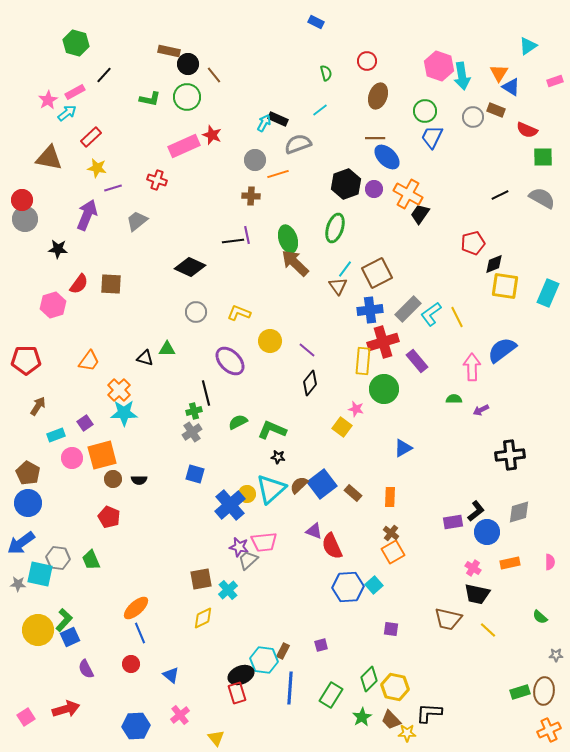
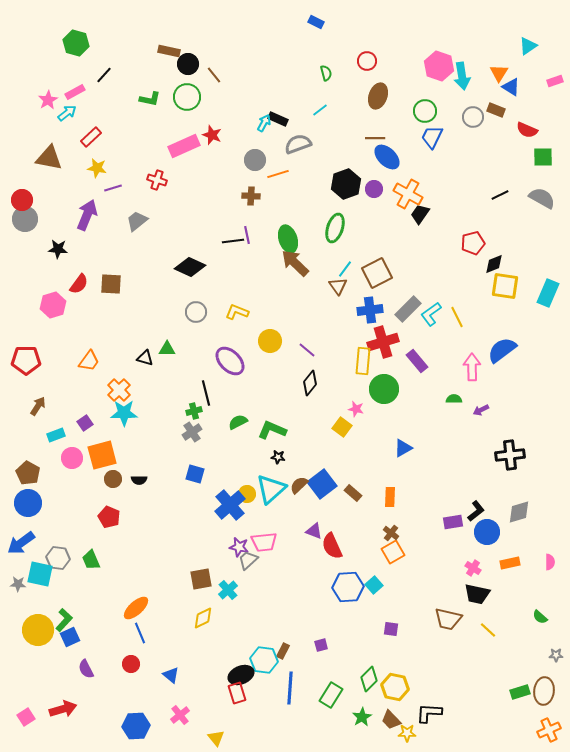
yellow L-shape at (239, 313): moved 2 px left, 1 px up
red arrow at (66, 709): moved 3 px left
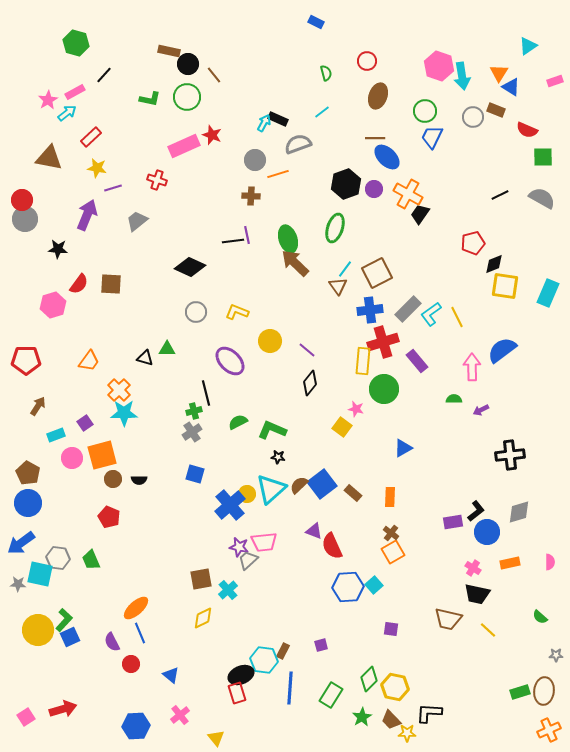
cyan line at (320, 110): moved 2 px right, 2 px down
purple semicircle at (86, 669): moved 26 px right, 27 px up
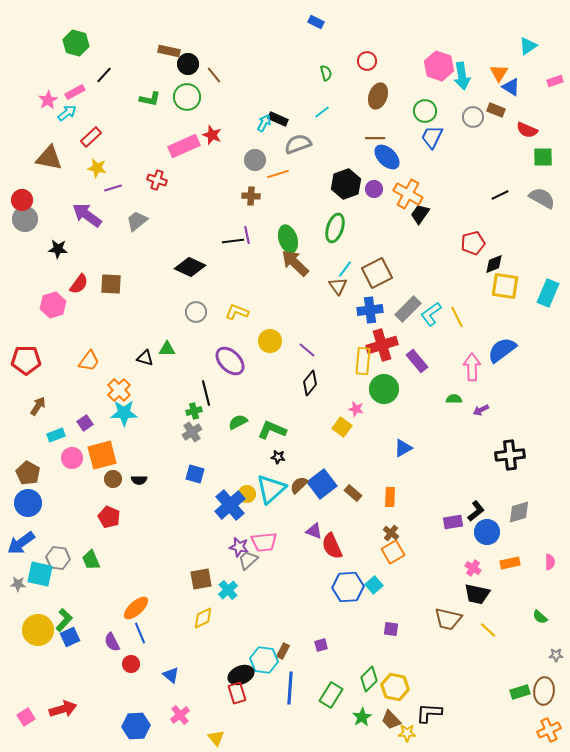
purple arrow at (87, 215): rotated 76 degrees counterclockwise
red cross at (383, 342): moved 1 px left, 3 px down
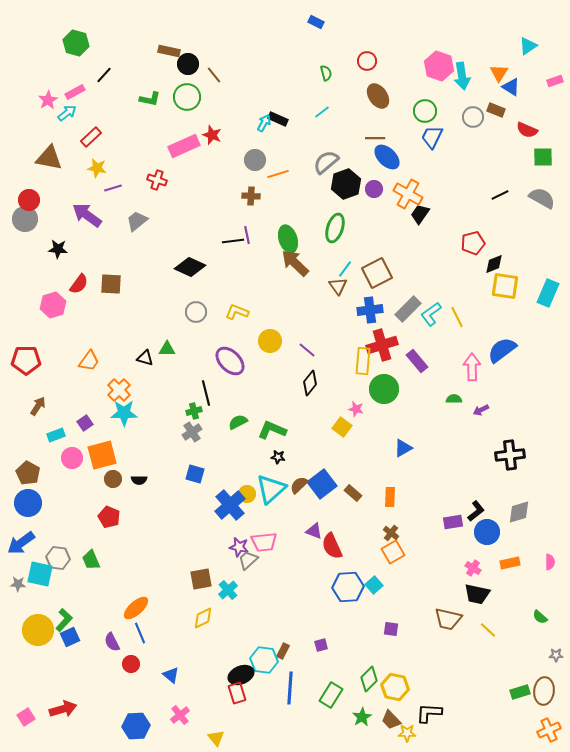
brown ellipse at (378, 96): rotated 55 degrees counterclockwise
gray semicircle at (298, 144): moved 28 px right, 18 px down; rotated 20 degrees counterclockwise
red circle at (22, 200): moved 7 px right
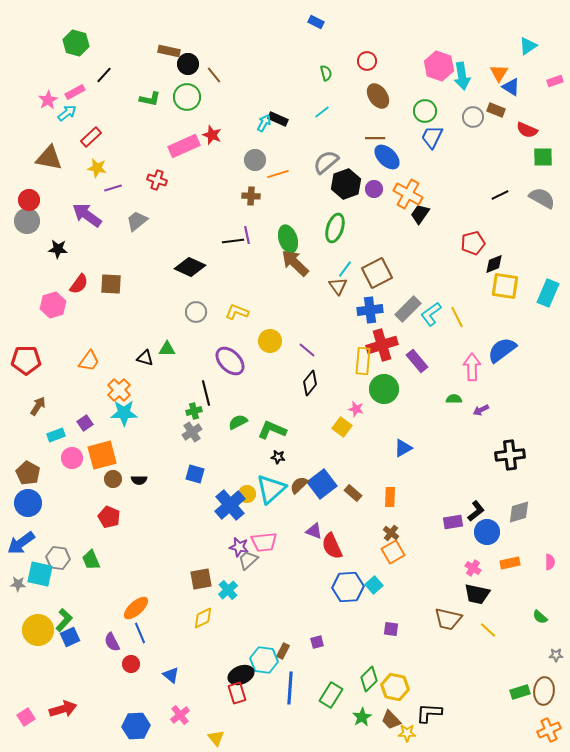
gray circle at (25, 219): moved 2 px right, 2 px down
purple square at (321, 645): moved 4 px left, 3 px up
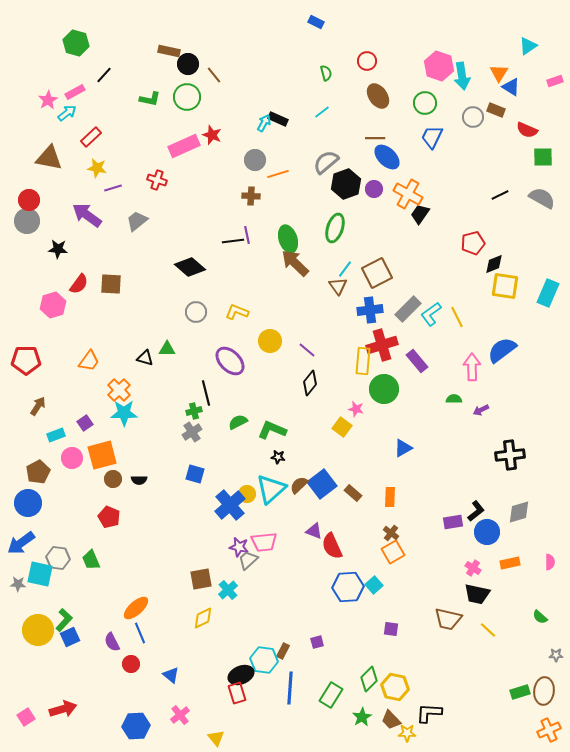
green circle at (425, 111): moved 8 px up
black diamond at (190, 267): rotated 16 degrees clockwise
brown pentagon at (28, 473): moved 10 px right, 1 px up; rotated 15 degrees clockwise
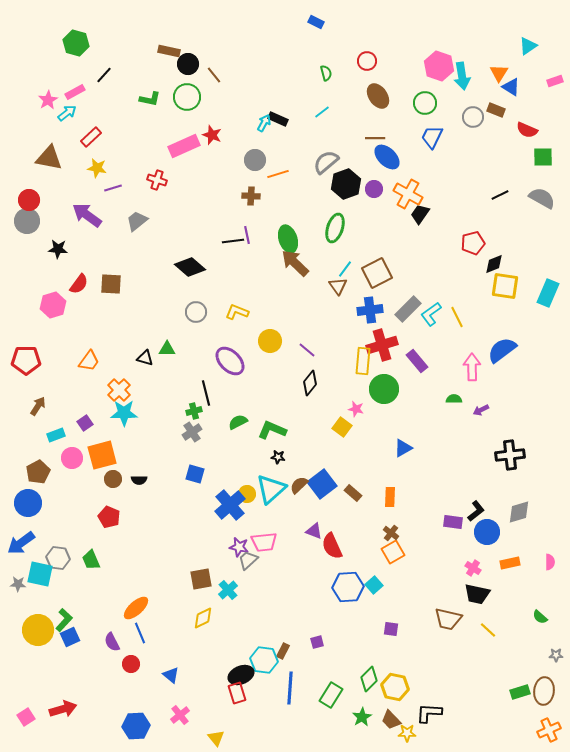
purple rectangle at (453, 522): rotated 18 degrees clockwise
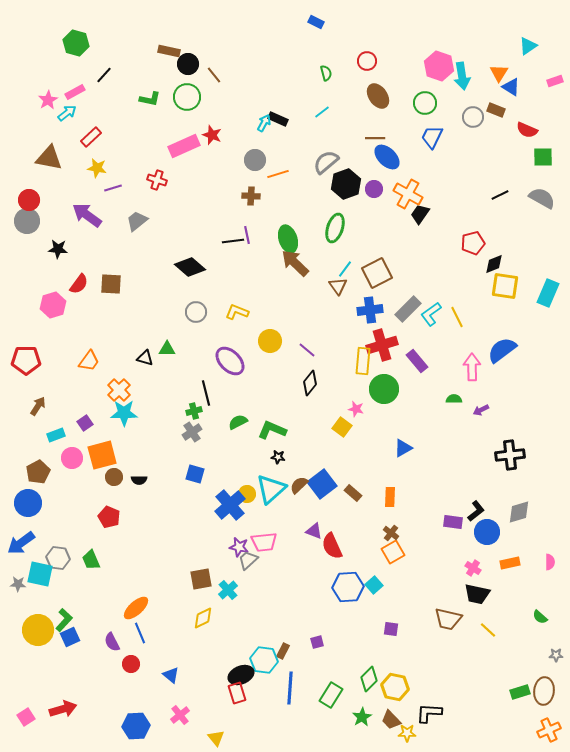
brown circle at (113, 479): moved 1 px right, 2 px up
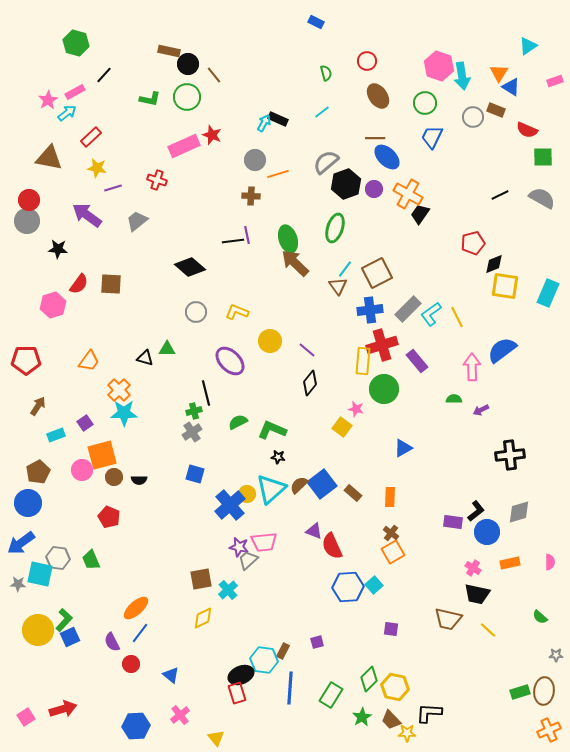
pink circle at (72, 458): moved 10 px right, 12 px down
blue line at (140, 633): rotated 60 degrees clockwise
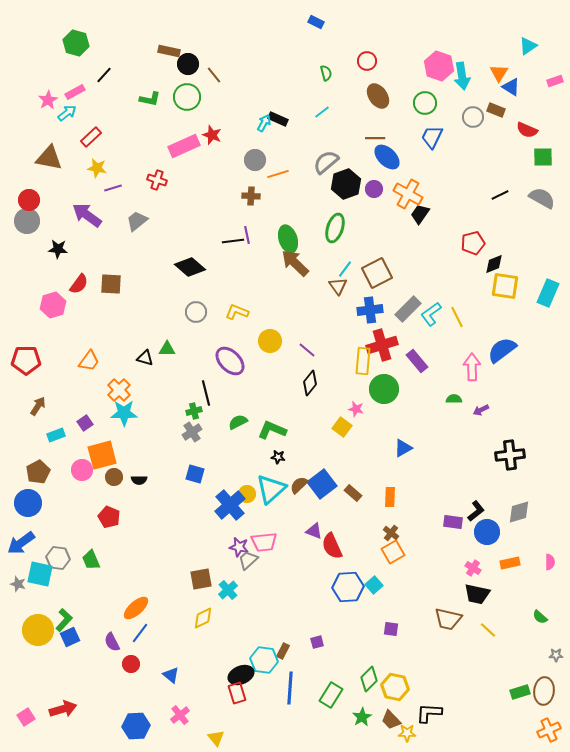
gray star at (18, 584): rotated 14 degrees clockwise
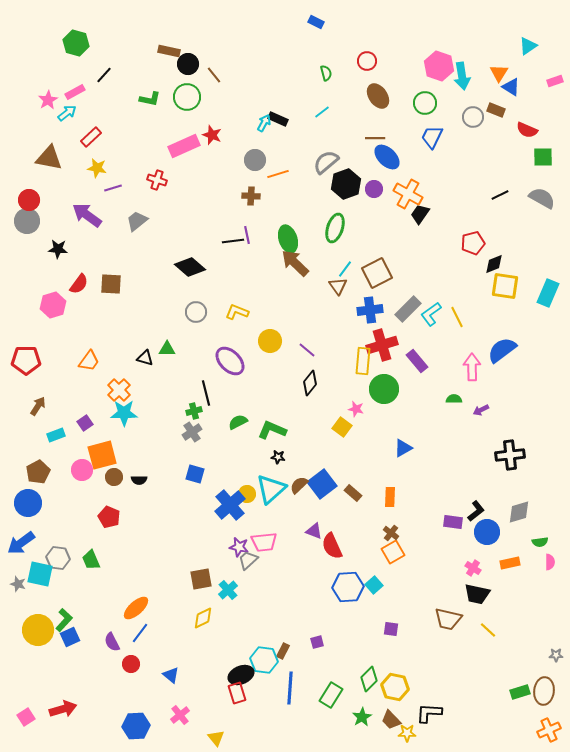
green semicircle at (540, 617): moved 75 px up; rotated 49 degrees counterclockwise
